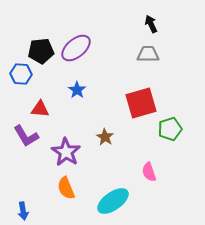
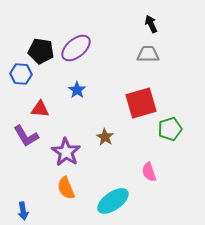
black pentagon: rotated 15 degrees clockwise
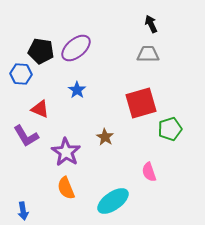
red triangle: rotated 18 degrees clockwise
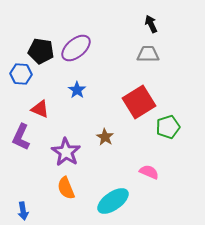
red square: moved 2 px left, 1 px up; rotated 16 degrees counterclockwise
green pentagon: moved 2 px left, 2 px up
purple L-shape: moved 5 px left, 1 px down; rotated 56 degrees clockwise
pink semicircle: rotated 132 degrees clockwise
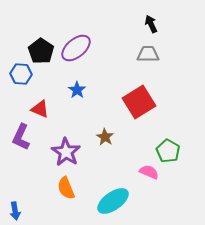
black pentagon: rotated 25 degrees clockwise
green pentagon: moved 24 px down; rotated 25 degrees counterclockwise
blue arrow: moved 8 px left
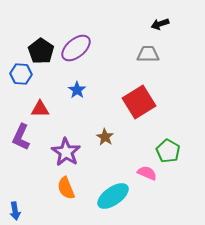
black arrow: moved 9 px right; rotated 84 degrees counterclockwise
red triangle: rotated 24 degrees counterclockwise
pink semicircle: moved 2 px left, 1 px down
cyan ellipse: moved 5 px up
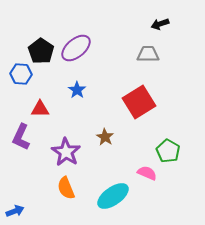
blue arrow: rotated 102 degrees counterclockwise
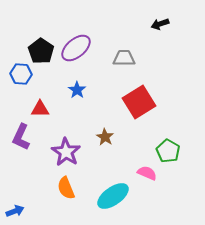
gray trapezoid: moved 24 px left, 4 px down
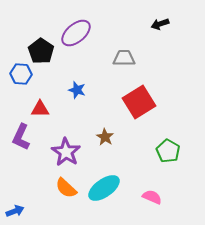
purple ellipse: moved 15 px up
blue star: rotated 18 degrees counterclockwise
pink semicircle: moved 5 px right, 24 px down
orange semicircle: rotated 25 degrees counterclockwise
cyan ellipse: moved 9 px left, 8 px up
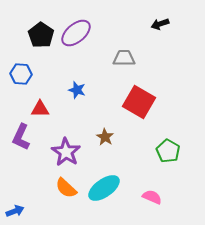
black pentagon: moved 16 px up
red square: rotated 28 degrees counterclockwise
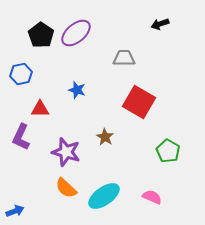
blue hexagon: rotated 15 degrees counterclockwise
purple star: rotated 16 degrees counterclockwise
cyan ellipse: moved 8 px down
